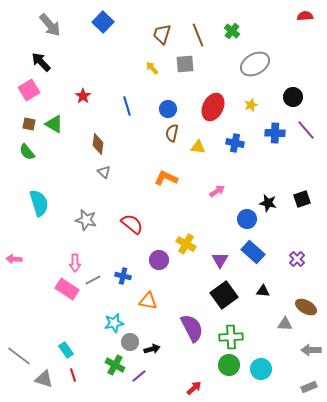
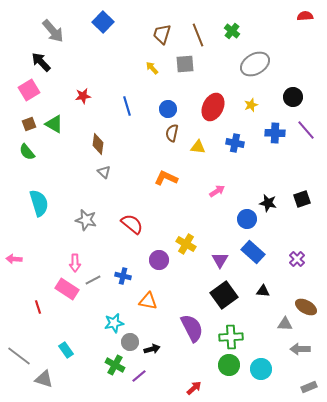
gray arrow at (50, 25): moved 3 px right, 6 px down
red star at (83, 96): rotated 28 degrees clockwise
brown square at (29, 124): rotated 32 degrees counterclockwise
gray arrow at (311, 350): moved 11 px left, 1 px up
red line at (73, 375): moved 35 px left, 68 px up
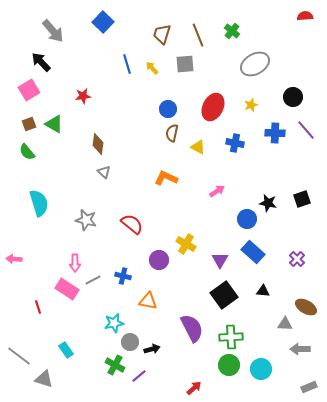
blue line at (127, 106): moved 42 px up
yellow triangle at (198, 147): rotated 21 degrees clockwise
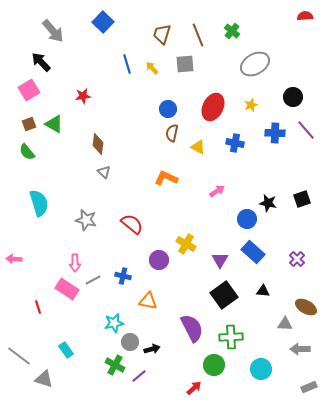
green circle at (229, 365): moved 15 px left
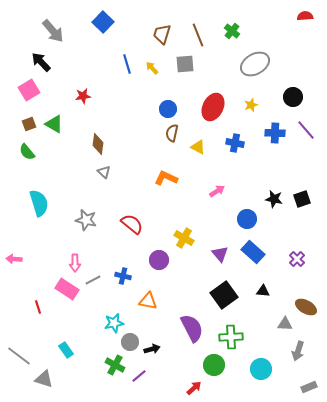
black star at (268, 203): moved 6 px right, 4 px up
yellow cross at (186, 244): moved 2 px left, 6 px up
purple triangle at (220, 260): moved 6 px up; rotated 12 degrees counterclockwise
gray arrow at (300, 349): moved 2 px left, 2 px down; rotated 72 degrees counterclockwise
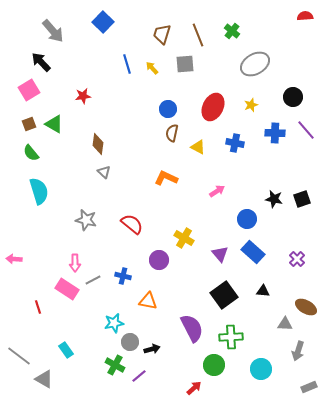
green semicircle at (27, 152): moved 4 px right, 1 px down
cyan semicircle at (39, 203): moved 12 px up
gray triangle at (44, 379): rotated 12 degrees clockwise
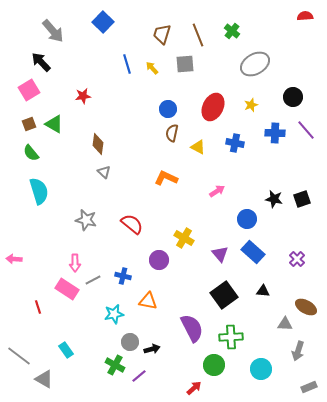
cyan star at (114, 323): moved 9 px up
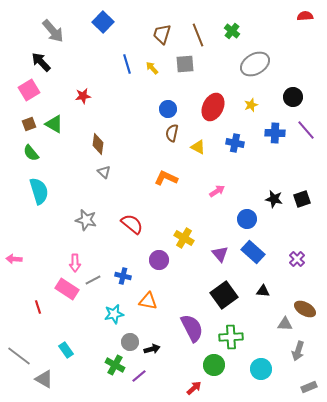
brown ellipse at (306, 307): moved 1 px left, 2 px down
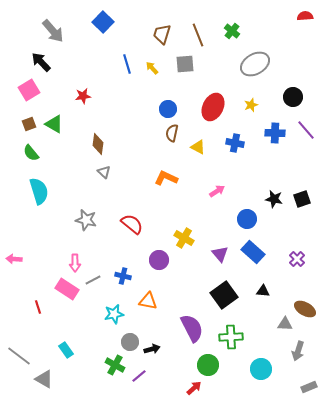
green circle at (214, 365): moved 6 px left
